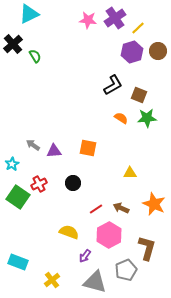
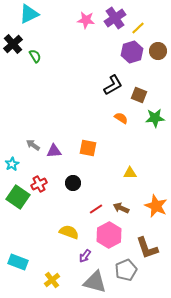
pink star: moved 2 px left
green star: moved 8 px right
orange star: moved 2 px right, 2 px down
brown L-shape: rotated 145 degrees clockwise
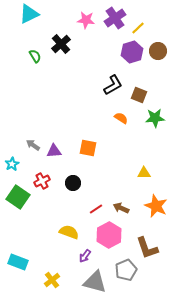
black cross: moved 48 px right
yellow triangle: moved 14 px right
red cross: moved 3 px right, 3 px up
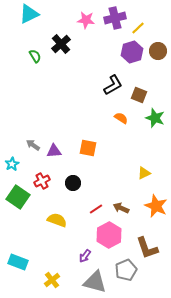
purple cross: rotated 20 degrees clockwise
green star: rotated 24 degrees clockwise
yellow triangle: rotated 24 degrees counterclockwise
yellow semicircle: moved 12 px left, 12 px up
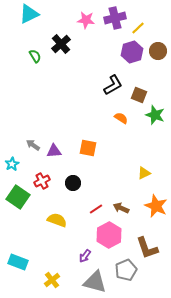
green star: moved 3 px up
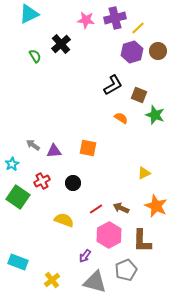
yellow semicircle: moved 7 px right
brown L-shape: moved 5 px left, 7 px up; rotated 20 degrees clockwise
